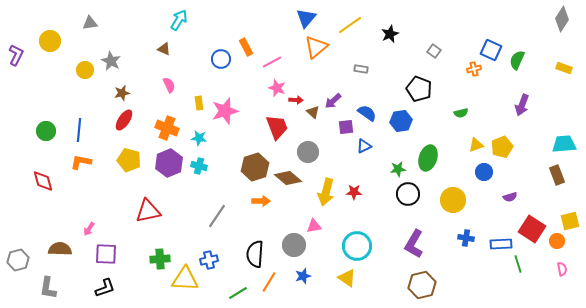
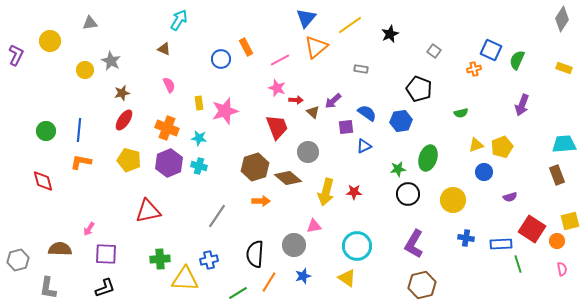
pink line at (272, 62): moved 8 px right, 2 px up
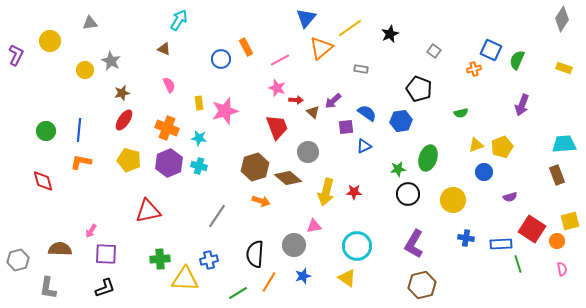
yellow line at (350, 25): moved 3 px down
orange triangle at (316, 47): moved 5 px right, 1 px down
orange arrow at (261, 201): rotated 18 degrees clockwise
pink arrow at (89, 229): moved 2 px right, 2 px down
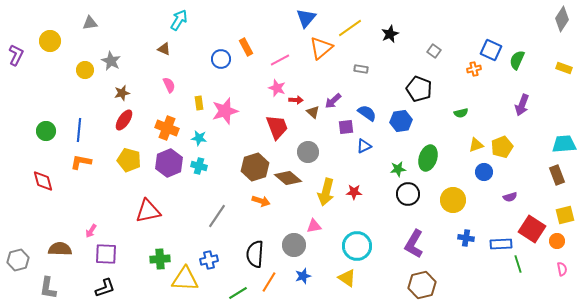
yellow square at (570, 221): moved 5 px left, 6 px up
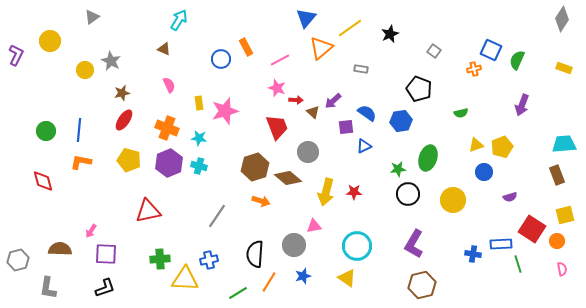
gray triangle at (90, 23): moved 2 px right, 6 px up; rotated 28 degrees counterclockwise
blue cross at (466, 238): moved 7 px right, 16 px down
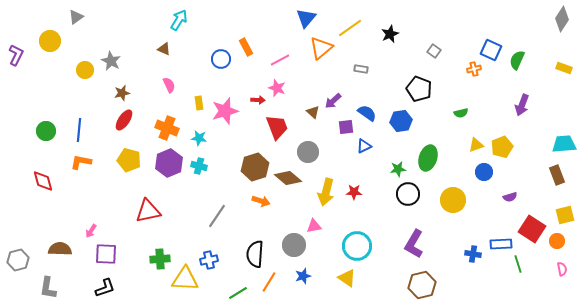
gray triangle at (92, 17): moved 16 px left
red arrow at (296, 100): moved 38 px left
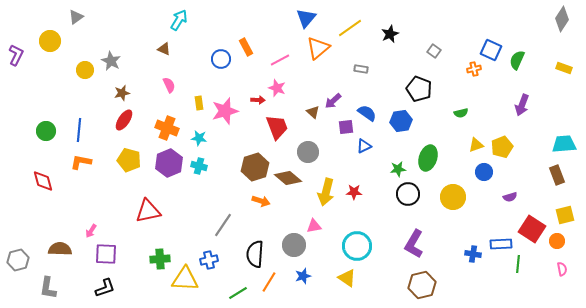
orange triangle at (321, 48): moved 3 px left
yellow circle at (453, 200): moved 3 px up
gray line at (217, 216): moved 6 px right, 9 px down
green line at (518, 264): rotated 24 degrees clockwise
